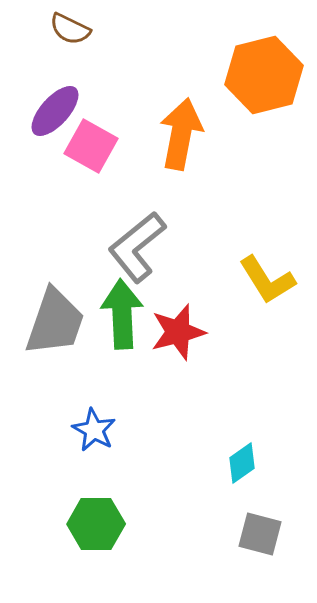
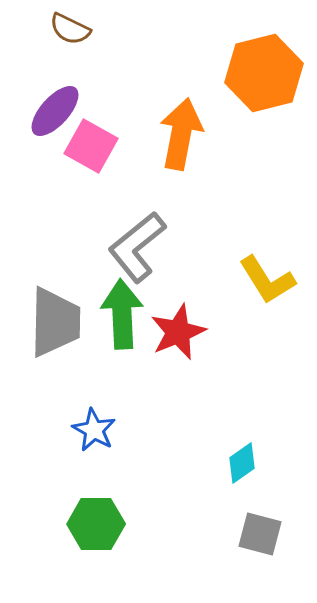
orange hexagon: moved 2 px up
gray trapezoid: rotated 18 degrees counterclockwise
red star: rotated 8 degrees counterclockwise
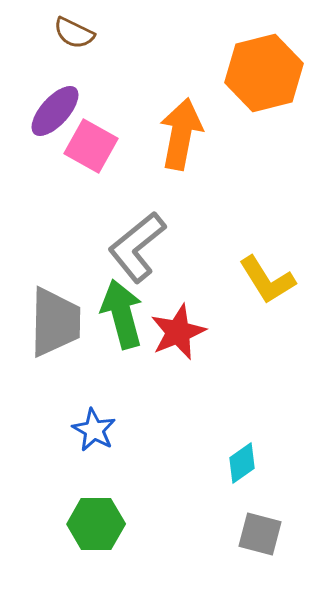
brown semicircle: moved 4 px right, 4 px down
green arrow: rotated 12 degrees counterclockwise
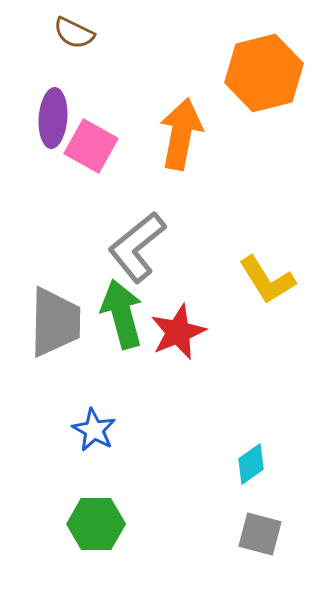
purple ellipse: moved 2 px left, 7 px down; rotated 38 degrees counterclockwise
cyan diamond: moved 9 px right, 1 px down
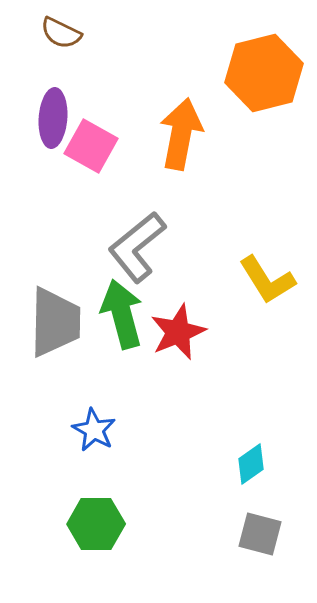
brown semicircle: moved 13 px left
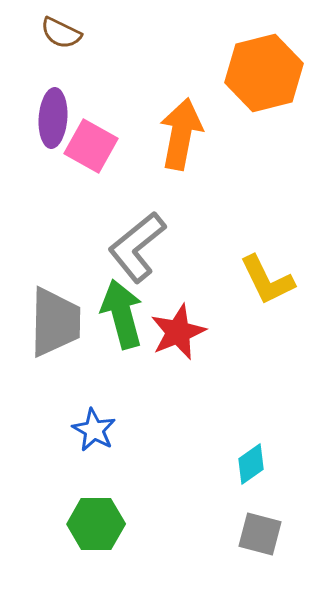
yellow L-shape: rotated 6 degrees clockwise
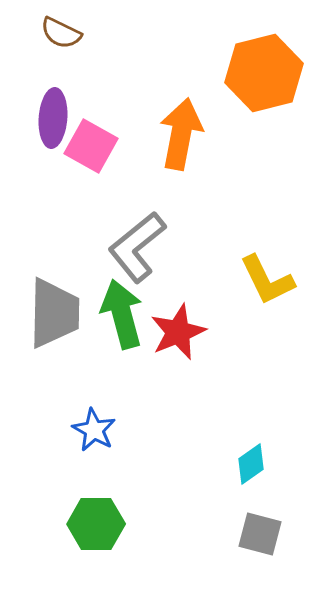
gray trapezoid: moved 1 px left, 9 px up
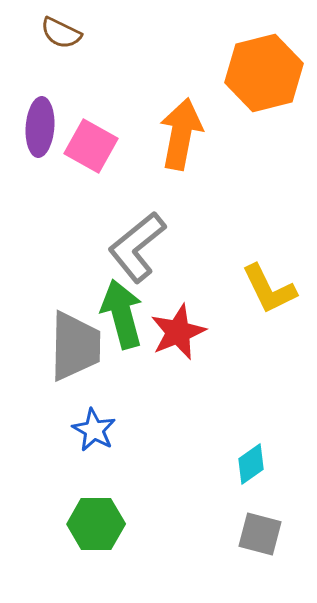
purple ellipse: moved 13 px left, 9 px down
yellow L-shape: moved 2 px right, 9 px down
gray trapezoid: moved 21 px right, 33 px down
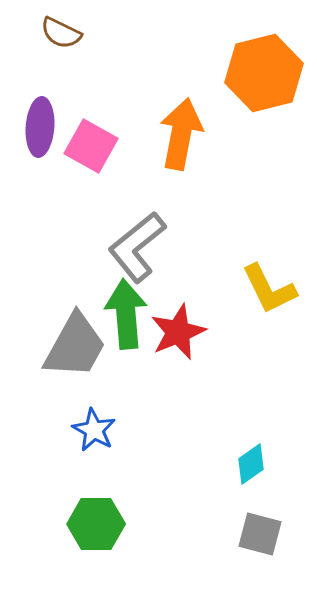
green arrow: moved 4 px right; rotated 10 degrees clockwise
gray trapezoid: rotated 28 degrees clockwise
